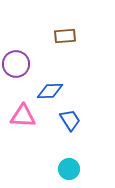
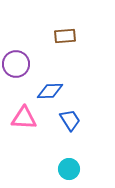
pink triangle: moved 1 px right, 2 px down
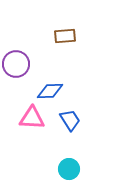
pink triangle: moved 8 px right
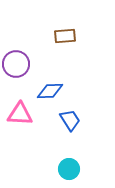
pink triangle: moved 12 px left, 4 px up
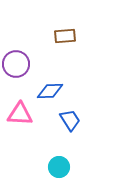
cyan circle: moved 10 px left, 2 px up
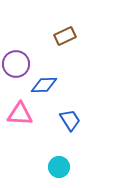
brown rectangle: rotated 20 degrees counterclockwise
blue diamond: moved 6 px left, 6 px up
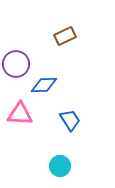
cyan circle: moved 1 px right, 1 px up
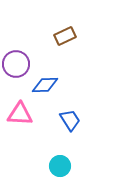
blue diamond: moved 1 px right
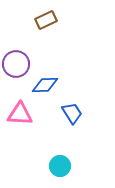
brown rectangle: moved 19 px left, 16 px up
blue trapezoid: moved 2 px right, 7 px up
